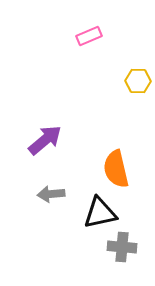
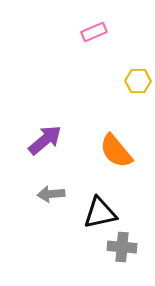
pink rectangle: moved 5 px right, 4 px up
orange semicircle: moved 18 px up; rotated 27 degrees counterclockwise
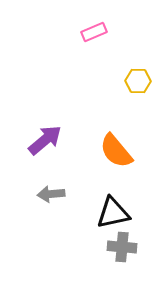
black triangle: moved 13 px right
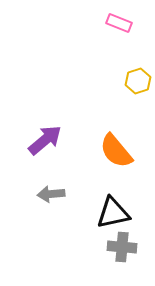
pink rectangle: moved 25 px right, 9 px up; rotated 45 degrees clockwise
yellow hexagon: rotated 20 degrees counterclockwise
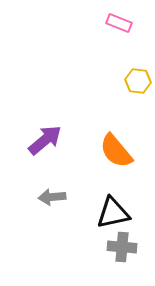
yellow hexagon: rotated 25 degrees clockwise
gray arrow: moved 1 px right, 3 px down
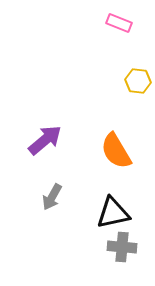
orange semicircle: rotated 9 degrees clockwise
gray arrow: rotated 56 degrees counterclockwise
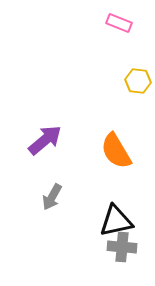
black triangle: moved 3 px right, 8 px down
